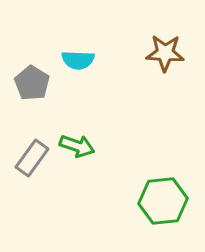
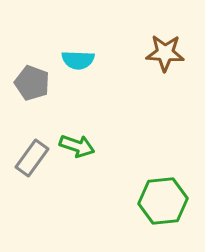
gray pentagon: rotated 12 degrees counterclockwise
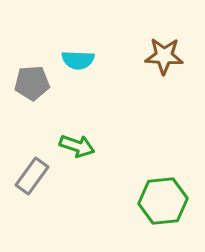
brown star: moved 1 px left, 3 px down
gray pentagon: rotated 24 degrees counterclockwise
gray rectangle: moved 18 px down
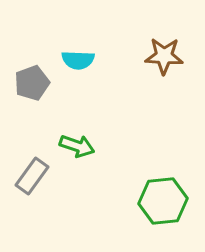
gray pentagon: rotated 16 degrees counterclockwise
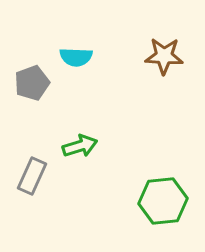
cyan semicircle: moved 2 px left, 3 px up
green arrow: moved 3 px right; rotated 36 degrees counterclockwise
gray rectangle: rotated 12 degrees counterclockwise
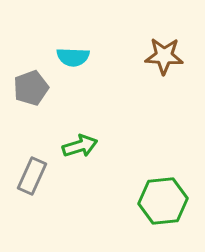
cyan semicircle: moved 3 px left
gray pentagon: moved 1 px left, 5 px down
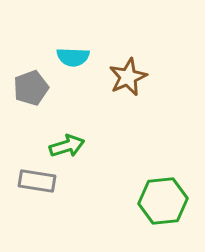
brown star: moved 36 px left, 21 px down; rotated 27 degrees counterclockwise
green arrow: moved 13 px left
gray rectangle: moved 5 px right, 5 px down; rotated 75 degrees clockwise
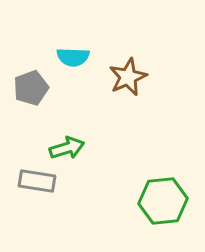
green arrow: moved 2 px down
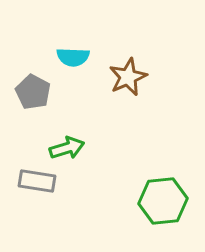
gray pentagon: moved 2 px right, 4 px down; rotated 24 degrees counterclockwise
